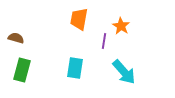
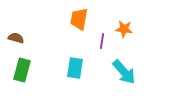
orange star: moved 3 px right, 3 px down; rotated 24 degrees counterclockwise
purple line: moved 2 px left
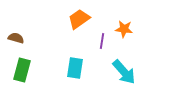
orange trapezoid: rotated 45 degrees clockwise
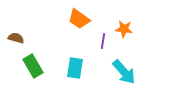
orange trapezoid: rotated 110 degrees counterclockwise
purple line: moved 1 px right
green rectangle: moved 11 px right, 4 px up; rotated 45 degrees counterclockwise
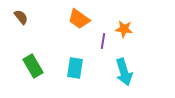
brown semicircle: moved 5 px right, 21 px up; rotated 35 degrees clockwise
cyan arrow: rotated 24 degrees clockwise
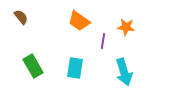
orange trapezoid: moved 2 px down
orange star: moved 2 px right, 2 px up
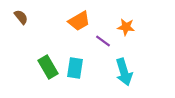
orange trapezoid: rotated 65 degrees counterclockwise
purple line: rotated 63 degrees counterclockwise
green rectangle: moved 15 px right, 1 px down
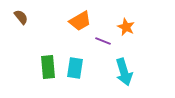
orange trapezoid: moved 1 px right
orange star: rotated 18 degrees clockwise
purple line: rotated 14 degrees counterclockwise
green rectangle: rotated 25 degrees clockwise
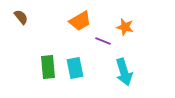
orange star: moved 1 px left; rotated 12 degrees counterclockwise
cyan rectangle: rotated 20 degrees counterclockwise
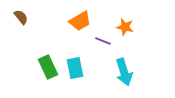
green rectangle: rotated 20 degrees counterclockwise
